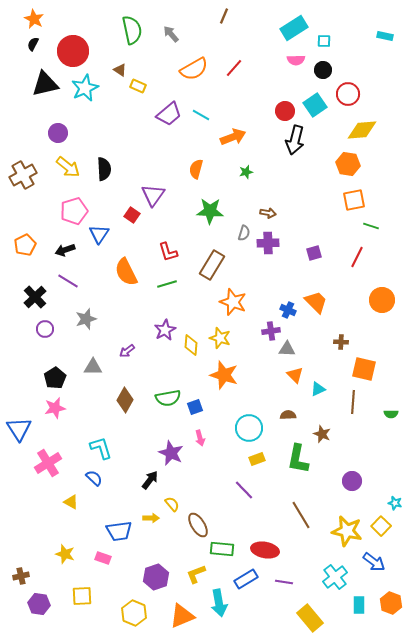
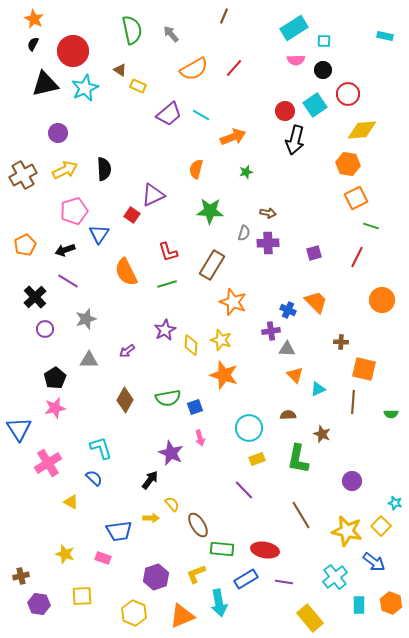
yellow arrow at (68, 167): moved 3 px left, 3 px down; rotated 65 degrees counterclockwise
purple triangle at (153, 195): rotated 30 degrees clockwise
orange square at (354, 200): moved 2 px right, 2 px up; rotated 15 degrees counterclockwise
yellow star at (220, 338): moved 1 px right, 2 px down
gray triangle at (93, 367): moved 4 px left, 7 px up
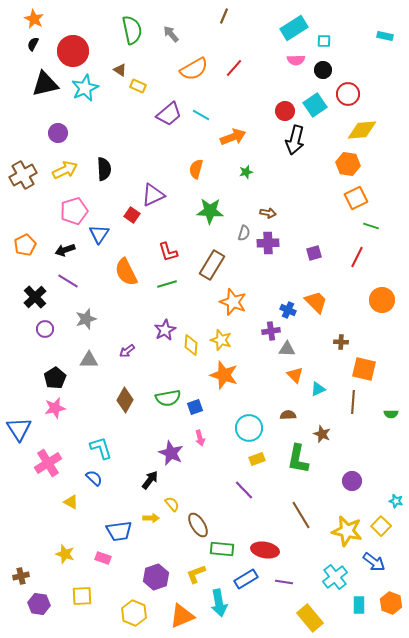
cyan star at (395, 503): moved 1 px right, 2 px up
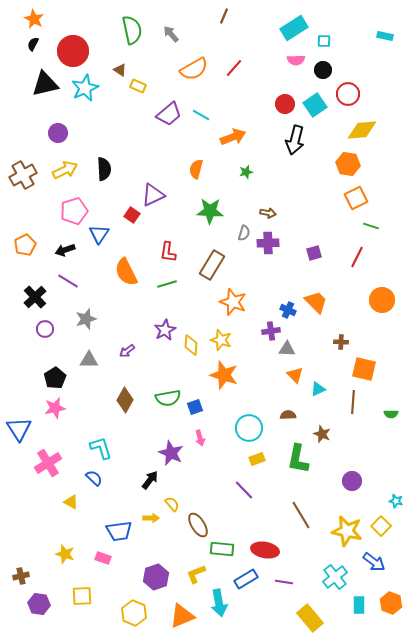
red circle at (285, 111): moved 7 px up
red L-shape at (168, 252): rotated 25 degrees clockwise
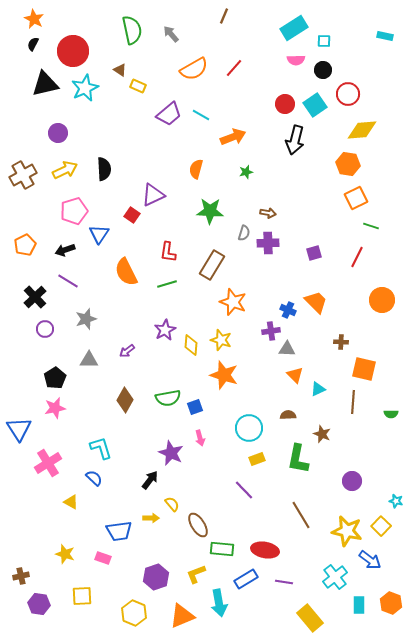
blue arrow at (374, 562): moved 4 px left, 2 px up
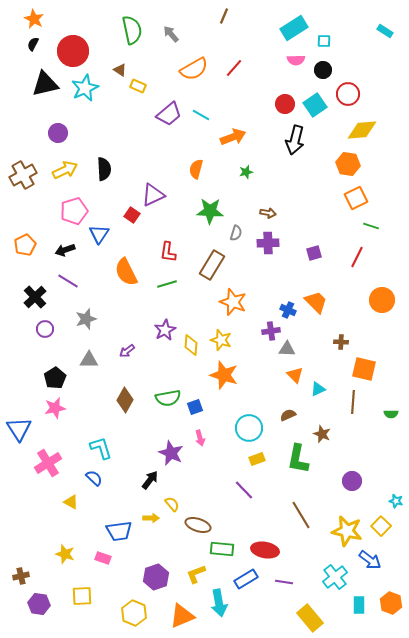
cyan rectangle at (385, 36): moved 5 px up; rotated 21 degrees clockwise
gray semicircle at (244, 233): moved 8 px left
brown semicircle at (288, 415): rotated 21 degrees counterclockwise
brown ellipse at (198, 525): rotated 40 degrees counterclockwise
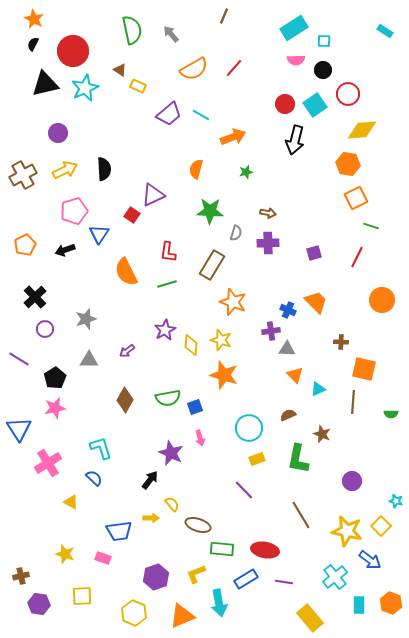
purple line at (68, 281): moved 49 px left, 78 px down
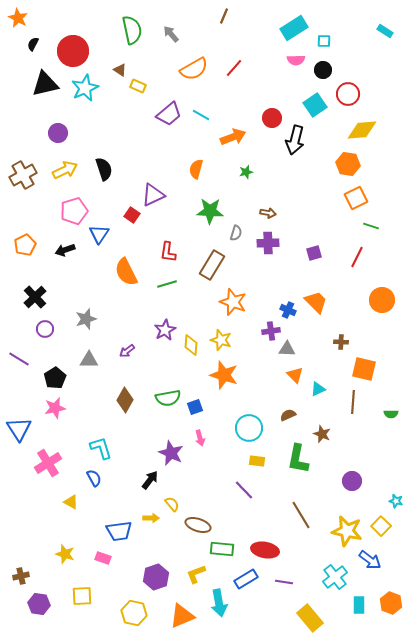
orange star at (34, 19): moved 16 px left, 1 px up
red circle at (285, 104): moved 13 px left, 14 px down
black semicircle at (104, 169): rotated 15 degrees counterclockwise
yellow rectangle at (257, 459): moved 2 px down; rotated 28 degrees clockwise
blue semicircle at (94, 478): rotated 18 degrees clockwise
yellow hexagon at (134, 613): rotated 10 degrees counterclockwise
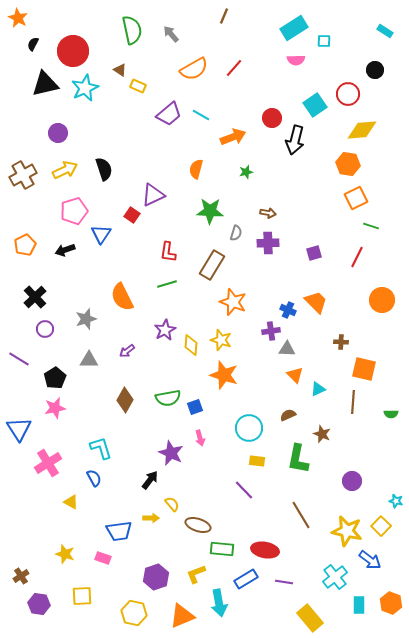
black circle at (323, 70): moved 52 px right
blue triangle at (99, 234): moved 2 px right
orange semicircle at (126, 272): moved 4 px left, 25 px down
brown cross at (21, 576): rotated 21 degrees counterclockwise
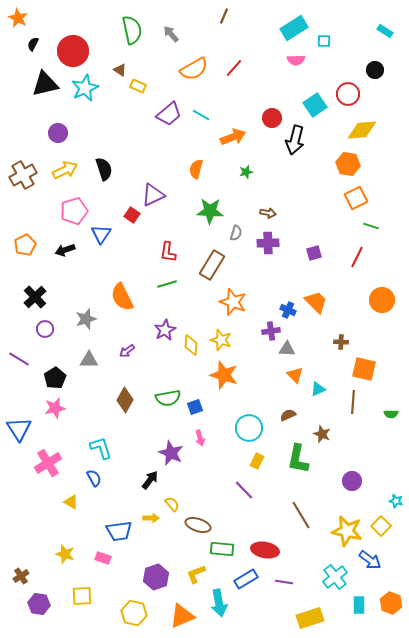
yellow rectangle at (257, 461): rotated 70 degrees counterclockwise
yellow rectangle at (310, 618): rotated 68 degrees counterclockwise
